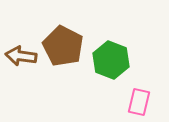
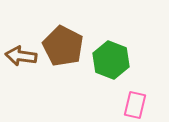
pink rectangle: moved 4 px left, 3 px down
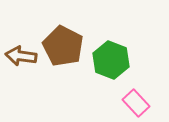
pink rectangle: moved 1 px right, 2 px up; rotated 56 degrees counterclockwise
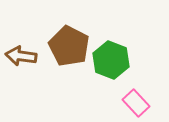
brown pentagon: moved 6 px right
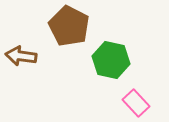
brown pentagon: moved 20 px up
green hexagon: rotated 9 degrees counterclockwise
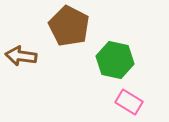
green hexagon: moved 4 px right
pink rectangle: moved 7 px left, 1 px up; rotated 16 degrees counterclockwise
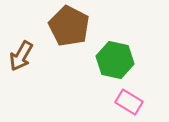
brown arrow: rotated 68 degrees counterclockwise
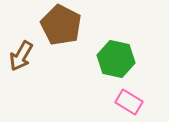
brown pentagon: moved 8 px left, 1 px up
green hexagon: moved 1 px right, 1 px up
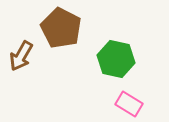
brown pentagon: moved 3 px down
pink rectangle: moved 2 px down
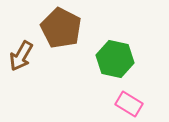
green hexagon: moved 1 px left
